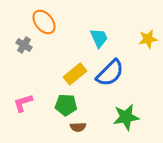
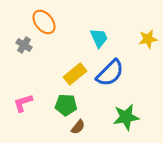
brown semicircle: rotated 49 degrees counterclockwise
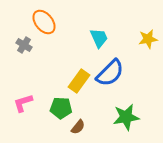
yellow rectangle: moved 4 px right, 7 px down; rotated 15 degrees counterclockwise
green pentagon: moved 5 px left, 3 px down
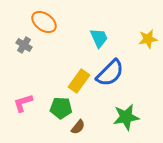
orange ellipse: rotated 15 degrees counterclockwise
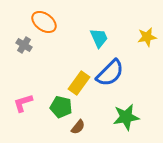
yellow star: moved 1 px left, 2 px up
yellow rectangle: moved 2 px down
green pentagon: moved 1 px up; rotated 10 degrees clockwise
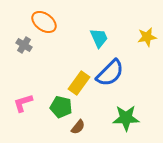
green star: moved 1 px down; rotated 8 degrees clockwise
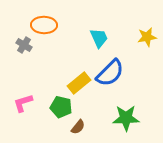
orange ellipse: moved 3 px down; rotated 35 degrees counterclockwise
yellow rectangle: rotated 15 degrees clockwise
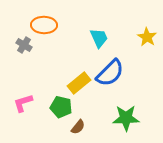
yellow star: rotated 30 degrees counterclockwise
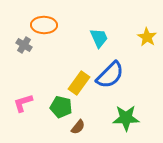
blue semicircle: moved 2 px down
yellow rectangle: rotated 15 degrees counterclockwise
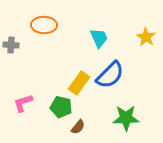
yellow star: moved 1 px left
gray cross: moved 13 px left; rotated 28 degrees counterclockwise
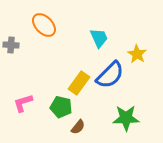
orange ellipse: rotated 45 degrees clockwise
yellow star: moved 9 px left, 17 px down
